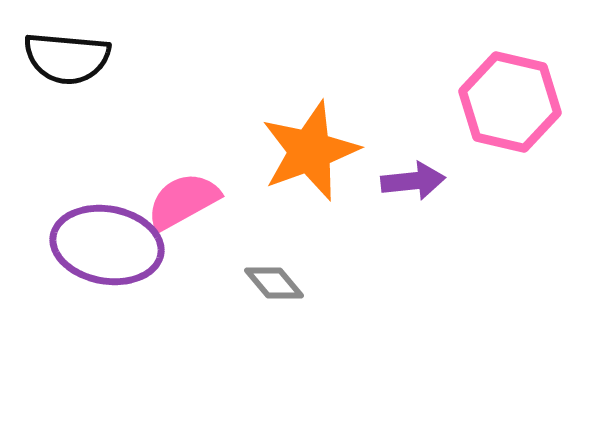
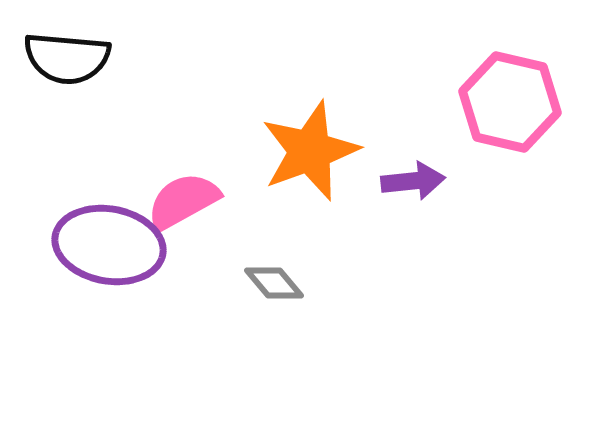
purple ellipse: moved 2 px right
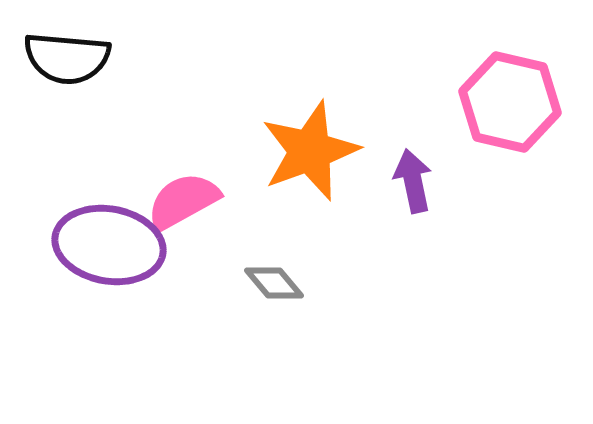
purple arrow: rotated 96 degrees counterclockwise
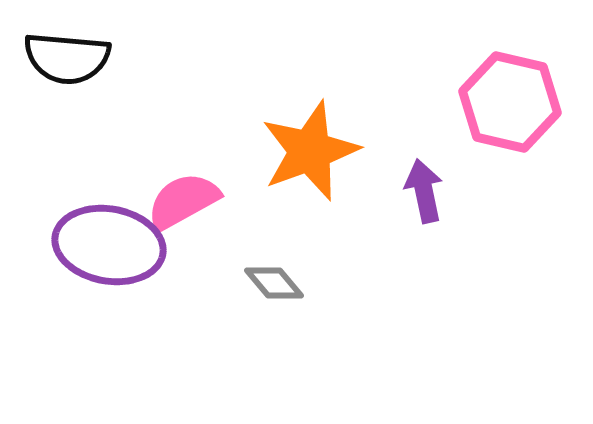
purple arrow: moved 11 px right, 10 px down
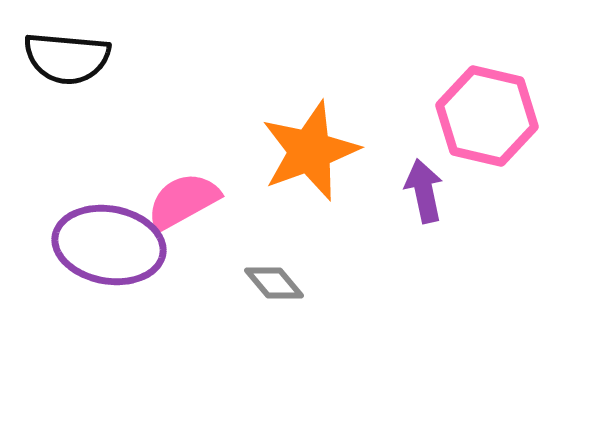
pink hexagon: moved 23 px left, 14 px down
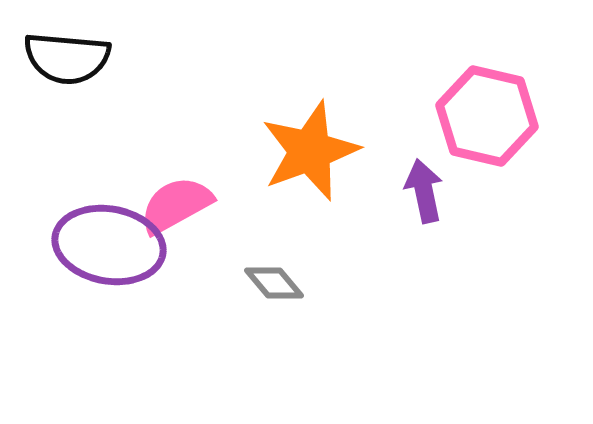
pink semicircle: moved 7 px left, 4 px down
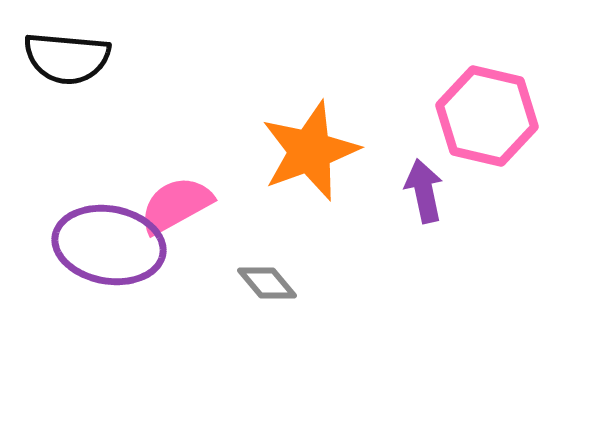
gray diamond: moved 7 px left
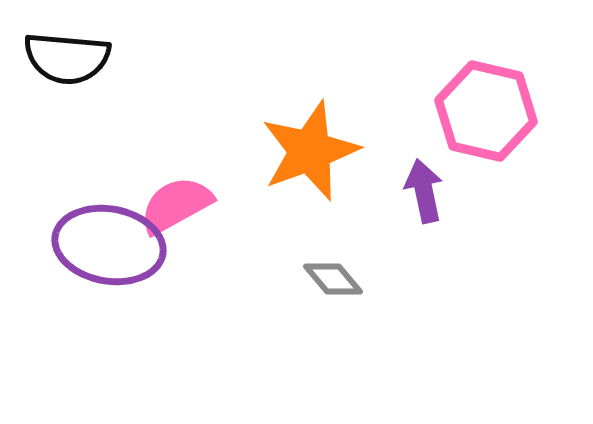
pink hexagon: moved 1 px left, 5 px up
gray diamond: moved 66 px right, 4 px up
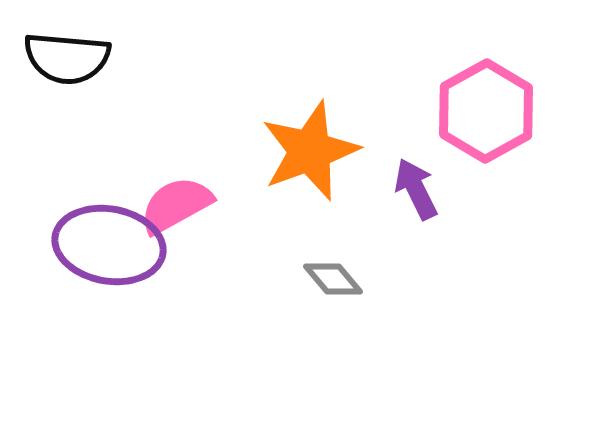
pink hexagon: rotated 18 degrees clockwise
purple arrow: moved 8 px left, 2 px up; rotated 14 degrees counterclockwise
